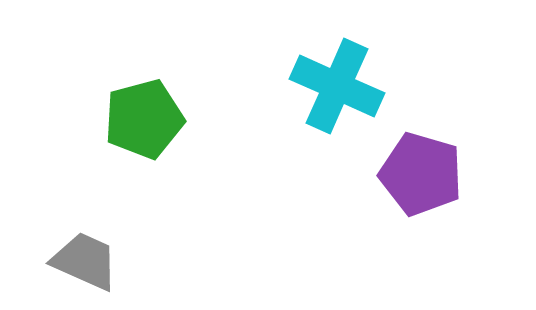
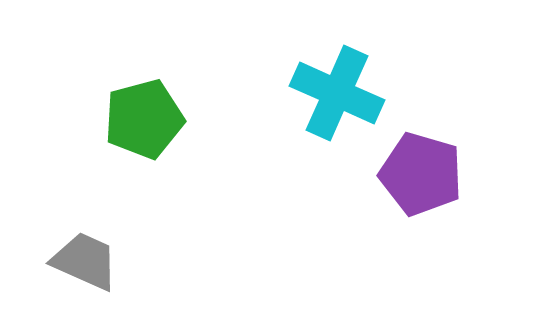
cyan cross: moved 7 px down
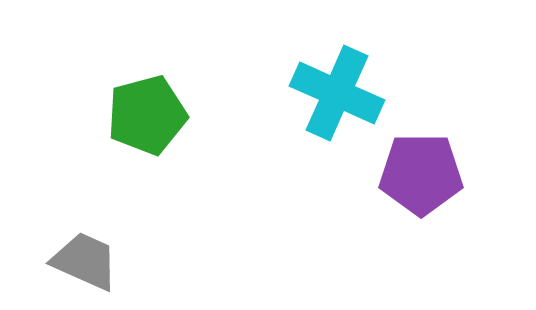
green pentagon: moved 3 px right, 4 px up
purple pentagon: rotated 16 degrees counterclockwise
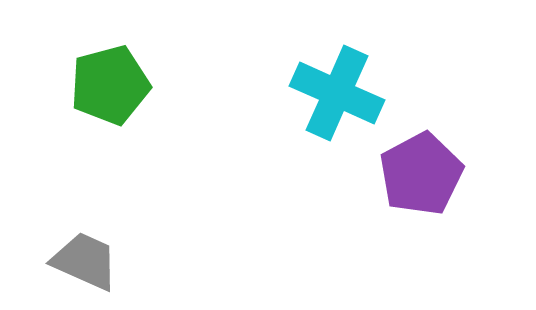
green pentagon: moved 37 px left, 30 px up
purple pentagon: rotated 28 degrees counterclockwise
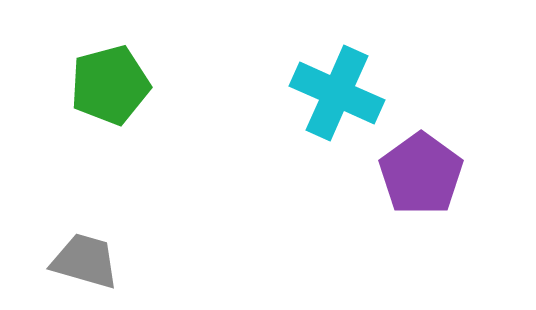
purple pentagon: rotated 8 degrees counterclockwise
gray trapezoid: rotated 8 degrees counterclockwise
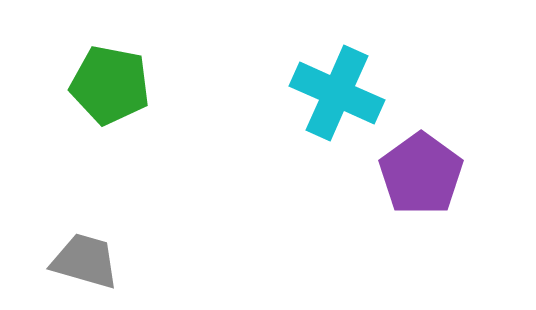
green pentagon: rotated 26 degrees clockwise
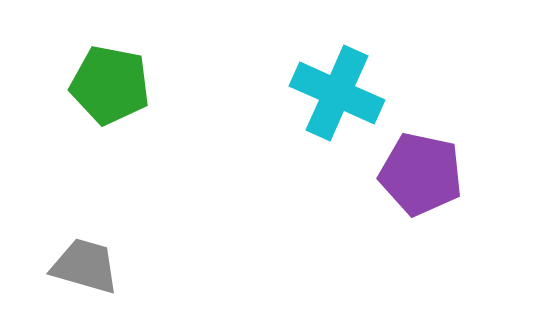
purple pentagon: rotated 24 degrees counterclockwise
gray trapezoid: moved 5 px down
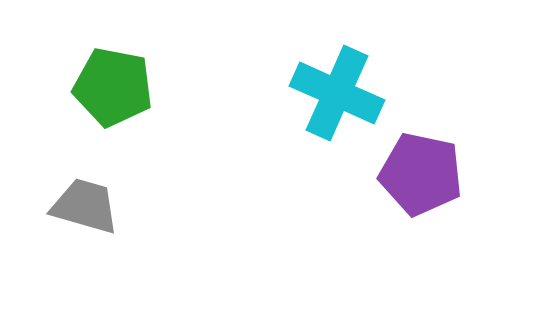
green pentagon: moved 3 px right, 2 px down
gray trapezoid: moved 60 px up
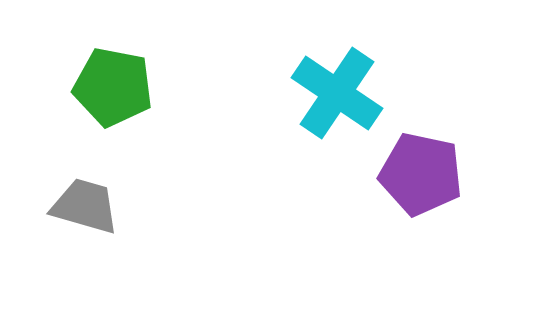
cyan cross: rotated 10 degrees clockwise
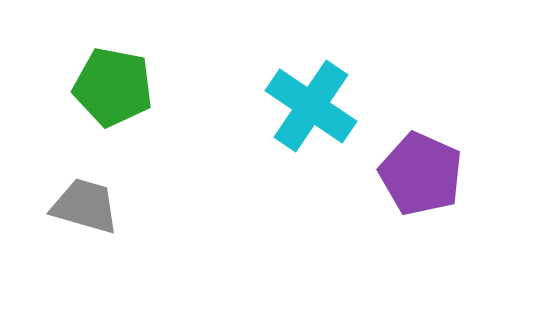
cyan cross: moved 26 px left, 13 px down
purple pentagon: rotated 12 degrees clockwise
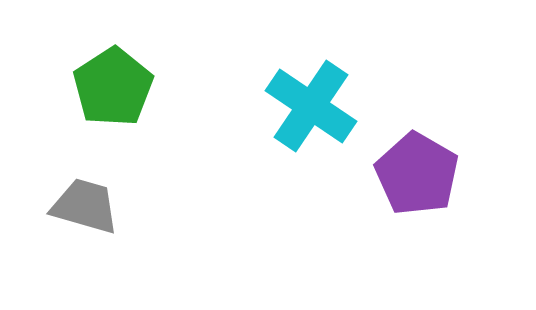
green pentagon: rotated 28 degrees clockwise
purple pentagon: moved 4 px left; rotated 6 degrees clockwise
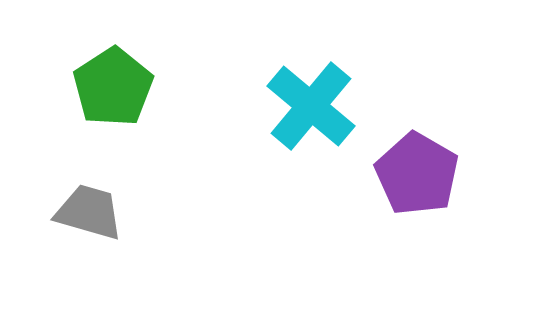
cyan cross: rotated 6 degrees clockwise
gray trapezoid: moved 4 px right, 6 px down
